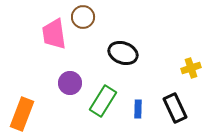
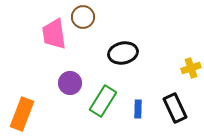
black ellipse: rotated 32 degrees counterclockwise
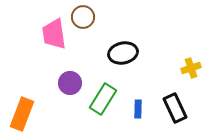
green rectangle: moved 2 px up
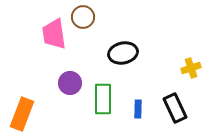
green rectangle: rotated 32 degrees counterclockwise
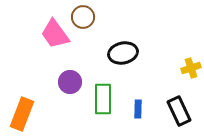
pink trapezoid: moved 1 px right; rotated 28 degrees counterclockwise
purple circle: moved 1 px up
black rectangle: moved 4 px right, 3 px down
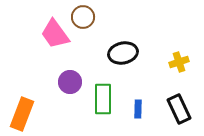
yellow cross: moved 12 px left, 6 px up
black rectangle: moved 2 px up
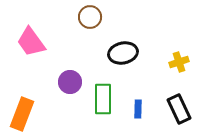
brown circle: moved 7 px right
pink trapezoid: moved 24 px left, 8 px down
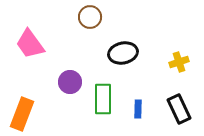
pink trapezoid: moved 1 px left, 2 px down
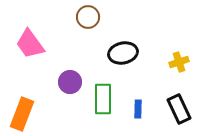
brown circle: moved 2 px left
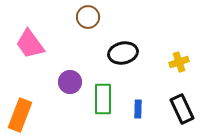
black rectangle: moved 3 px right
orange rectangle: moved 2 px left, 1 px down
